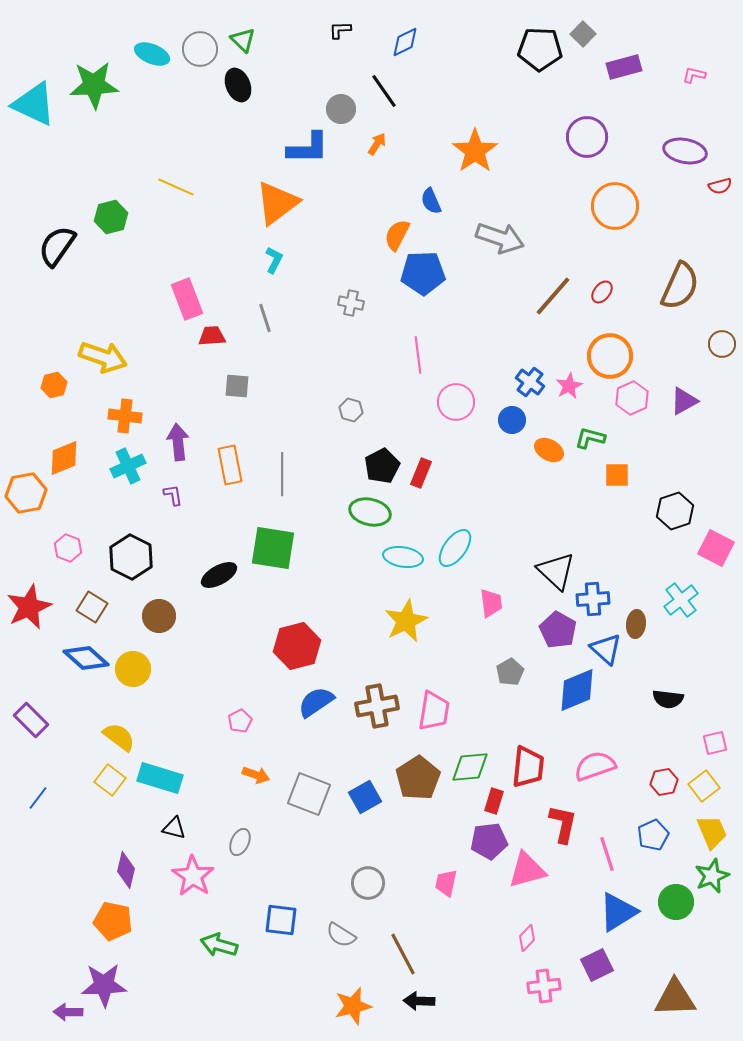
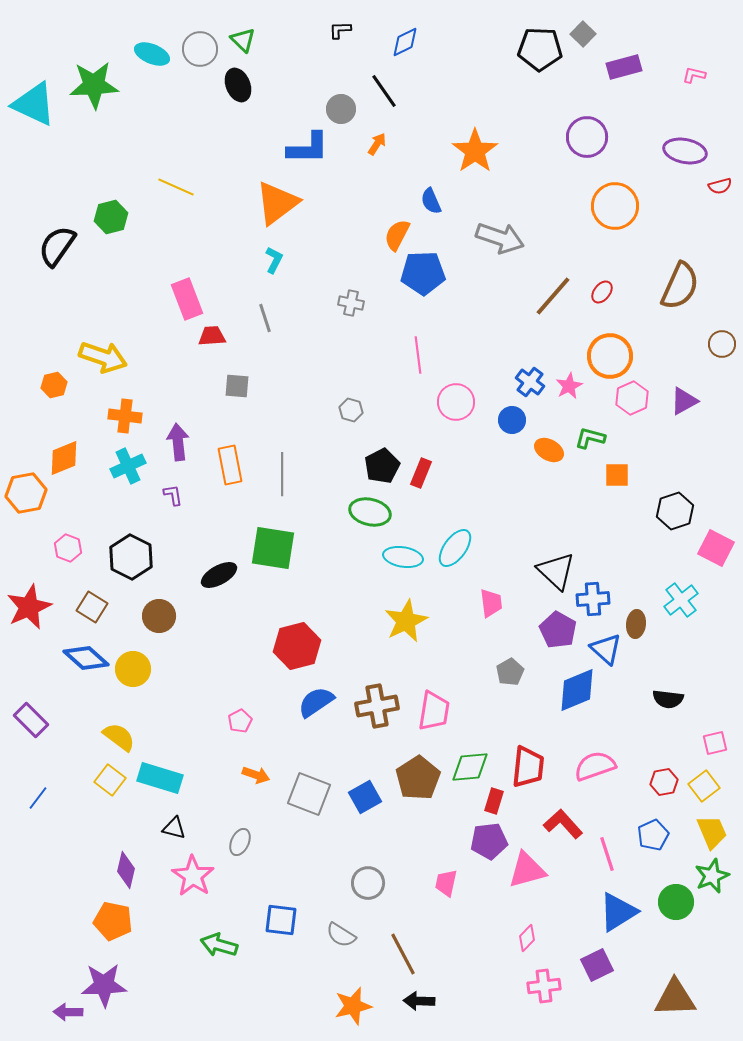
red L-shape at (563, 824): rotated 54 degrees counterclockwise
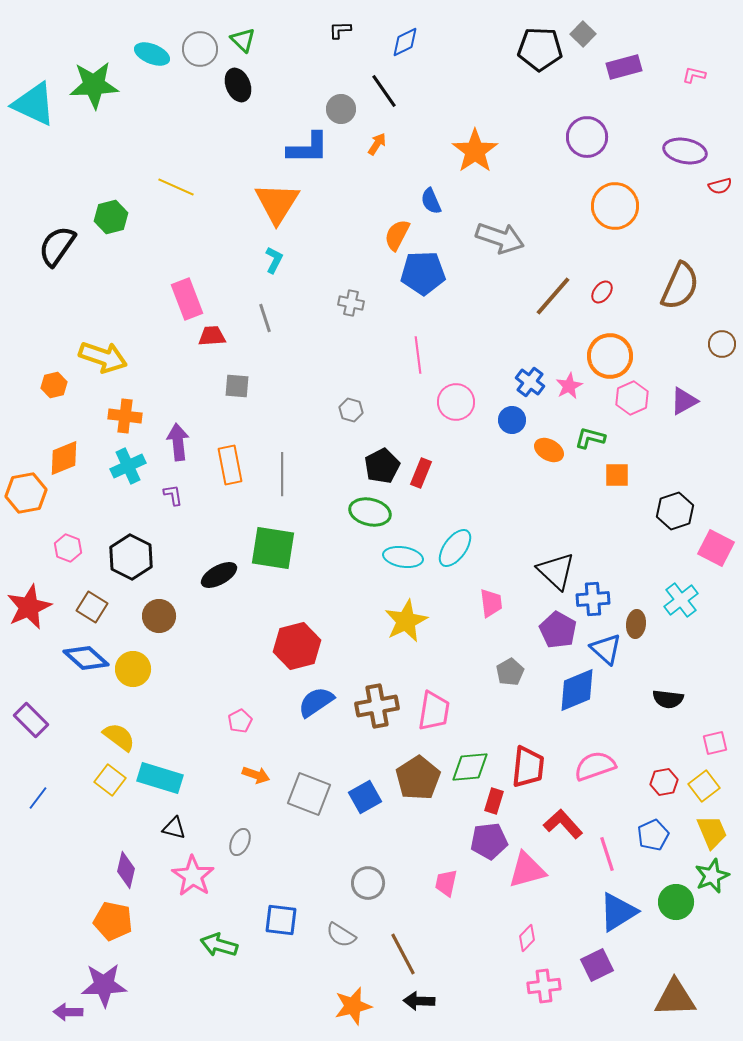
orange triangle at (277, 203): rotated 21 degrees counterclockwise
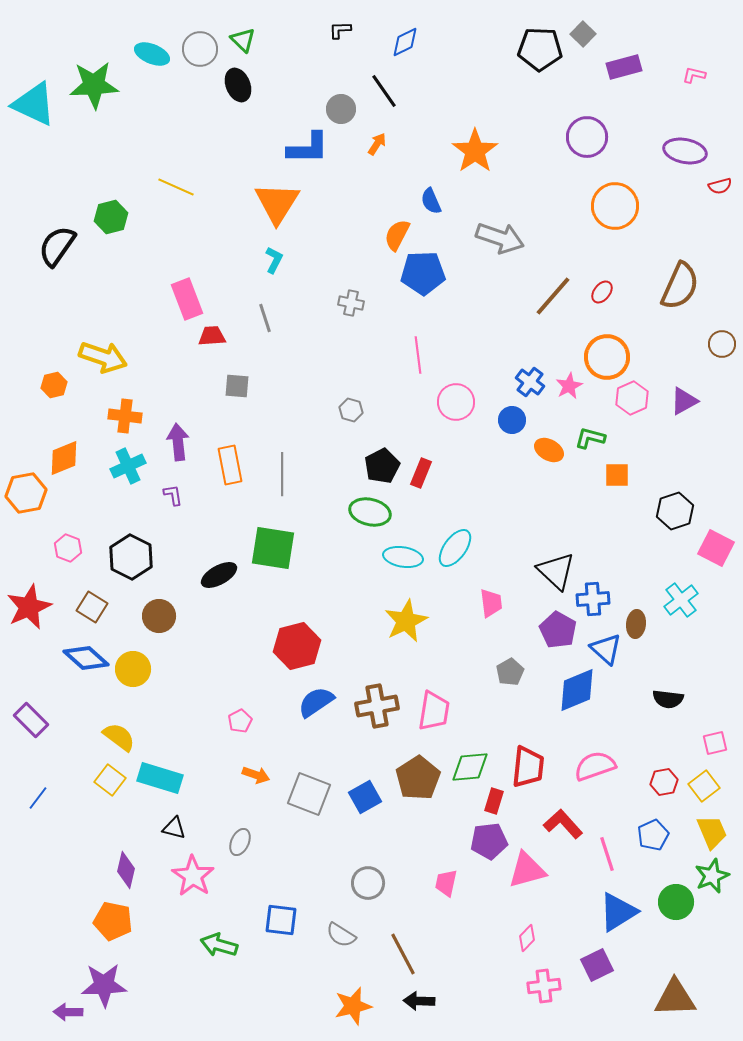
orange circle at (610, 356): moved 3 px left, 1 px down
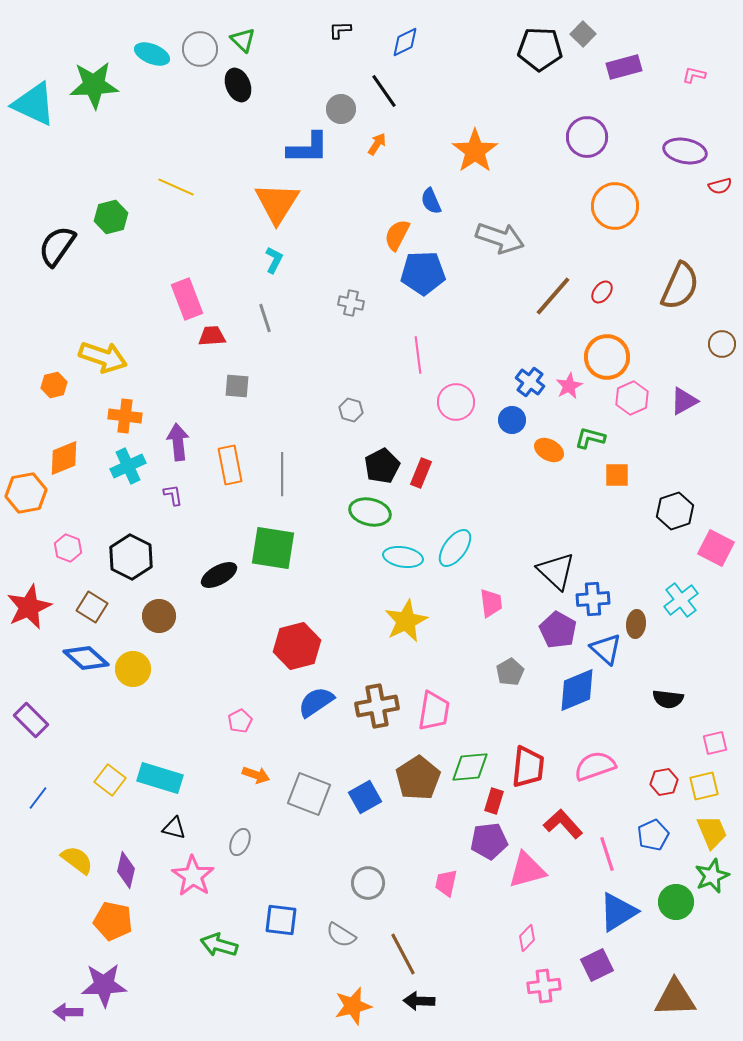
yellow semicircle at (119, 737): moved 42 px left, 123 px down
yellow square at (704, 786): rotated 24 degrees clockwise
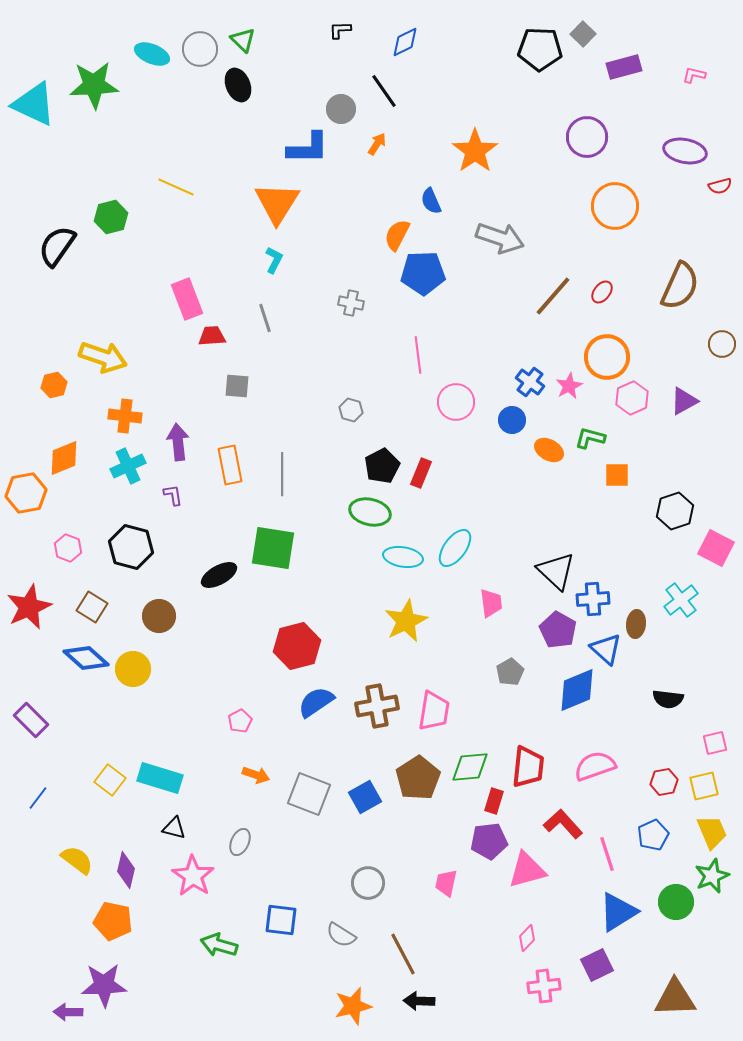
black hexagon at (131, 557): moved 10 px up; rotated 12 degrees counterclockwise
